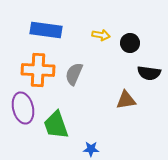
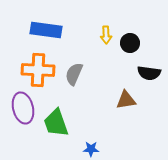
yellow arrow: moved 5 px right; rotated 78 degrees clockwise
green trapezoid: moved 2 px up
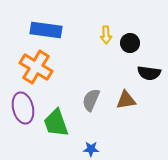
orange cross: moved 2 px left, 3 px up; rotated 28 degrees clockwise
gray semicircle: moved 17 px right, 26 px down
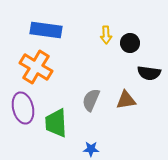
green trapezoid: rotated 16 degrees clockwise
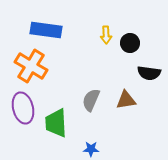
orange cross: moved 5 px left, 1 px up
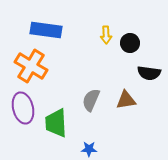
blue star: moved 2 px left
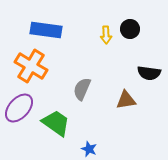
black circle: moved 14 px up
gray semicircle: moved 9 px left, 11 px up
purple ellipse: moved 4 px left; rotated 56 degrees clockwise
green trapezoid: rotated 128 degrees clockwise
blue star: rotated 21 degrees clockwise
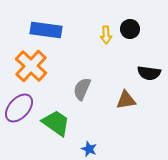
orange cross: rotated 12 degrees clockwise
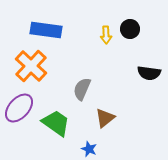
brown triangle: moved 21 px left, 18 px down; rotated 30 degrees counterclockwise
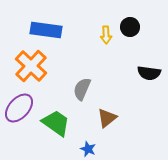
black circle: moved 2 px up
brown triangle: moved 2 px right
blue star: moved 1 px left
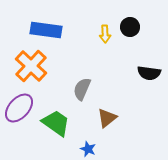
yellow arrow: moved 1 px left, 1 px up
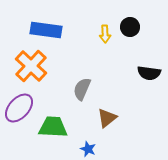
green trapezoid: moved 3 px left, 4 px down; rotated 32 degrees counterclockwise
